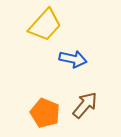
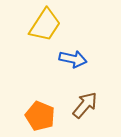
yellow trapezoid: rotated 9 degrees counterclockwise
orange pentagon: moved 5 px left, 3 px down
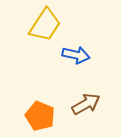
blue arrow: moved 3 px right, 4 px up
brown arrow: moved 1 px right, 1 px up; rotated 20 degrees clockwise
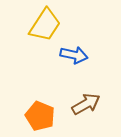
blue arrow: moved 2 px left
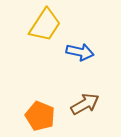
blue arrow: moved 6 px right, 3 px up
brown arrow: moved 1 px left
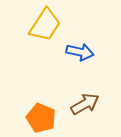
orange pentagon: moved 1 px right, 2 px down
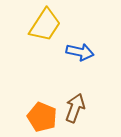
brown arrow: moved 10 px left, 4 px down; rotated 40 degrees counterclockwise
orange pentagon: moved 1 px right, 1 px up
